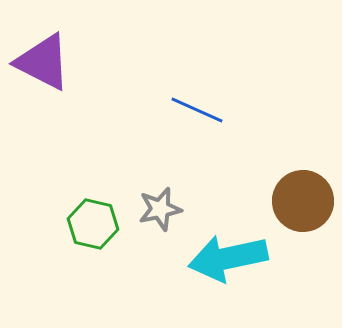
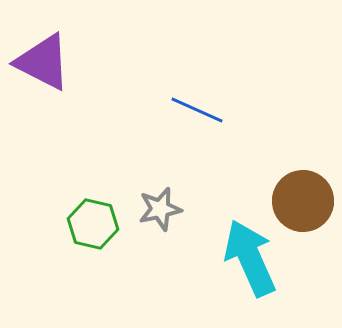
cyan arrow: moved 22 px right; rotated 78 degrees clockwise
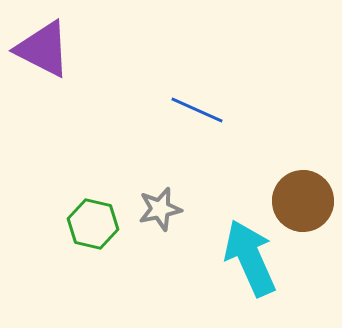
purple triangle: moved 13 px up
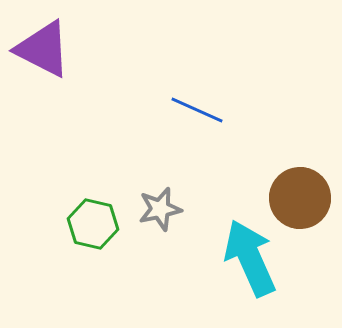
brown circle: moved 3 px left, 3 px up
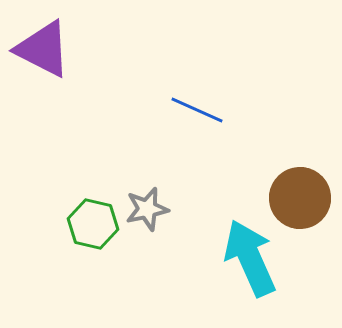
gray star: moved 13 px left
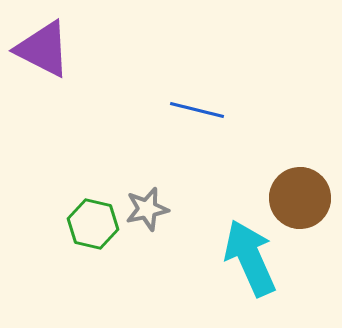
blue line: rotated 10 degrees counterclockwise
